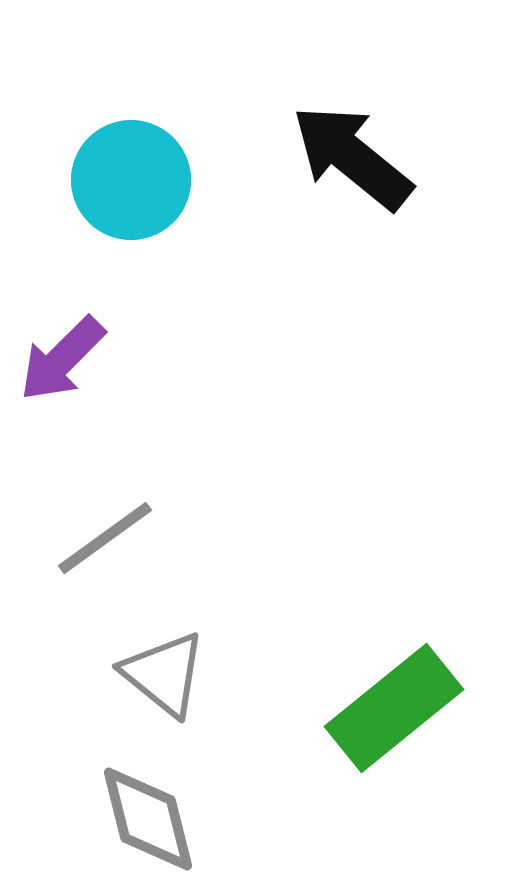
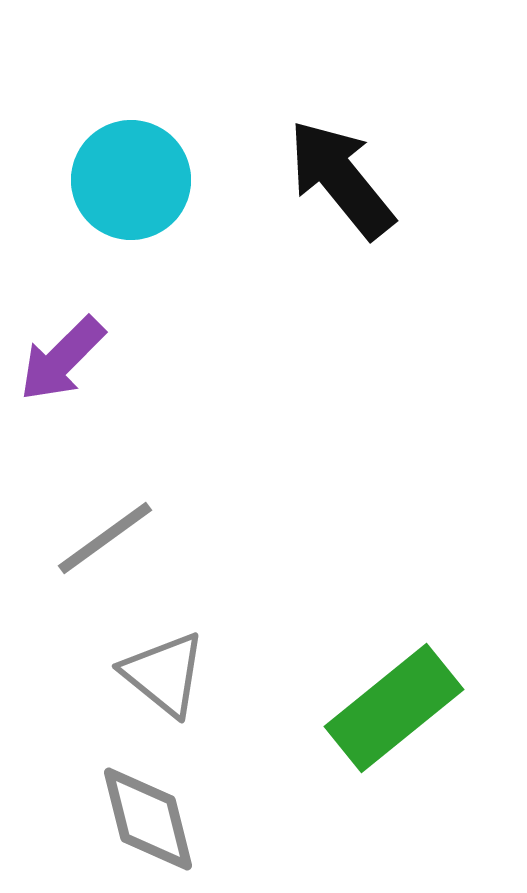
black arrow: moved 11 px left, 22 px down; rotated 12 degrees clockwise
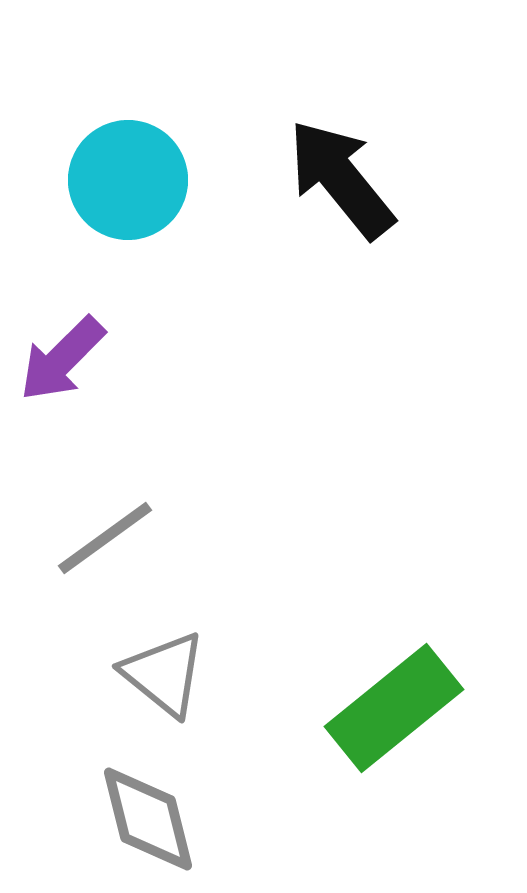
cyan circle: moved 3 px left
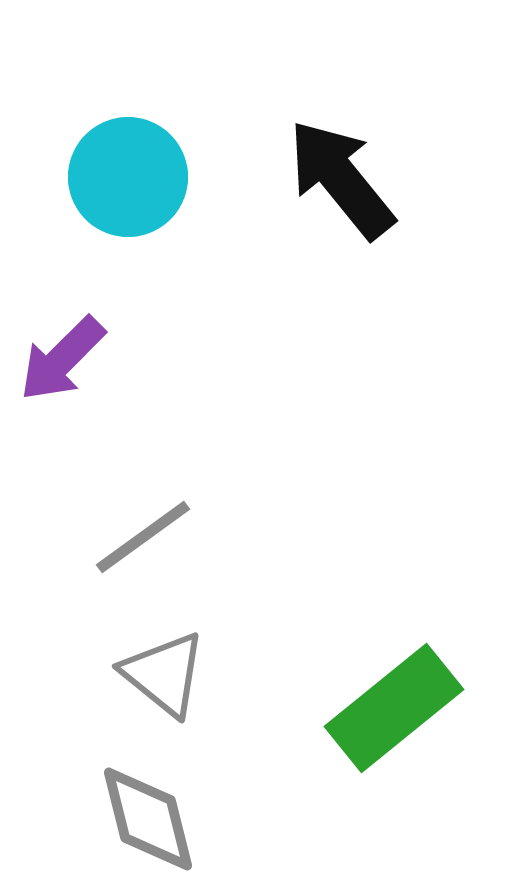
cyan circle: moved 3 px up
gray line: moved 38 px right, 1 px up
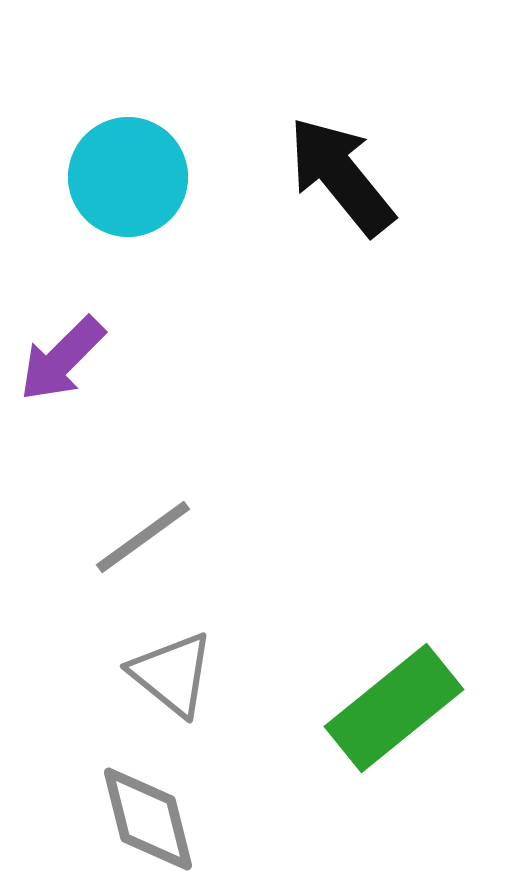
black arrow: moved 3 px up
gray triangle: moved 8 px right
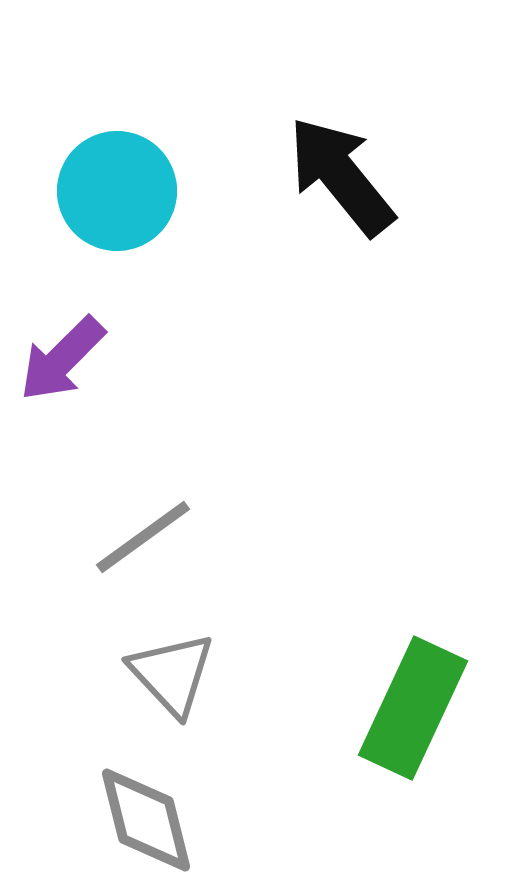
cyan circle: moved 11 px left, 14 px down
gray triangle: rotated 8 degrees clockwise
green rectangle: moved 19 px right; rotated 26 degrees counterclockwise
gray diamond: moved 2 px left, 1 px down
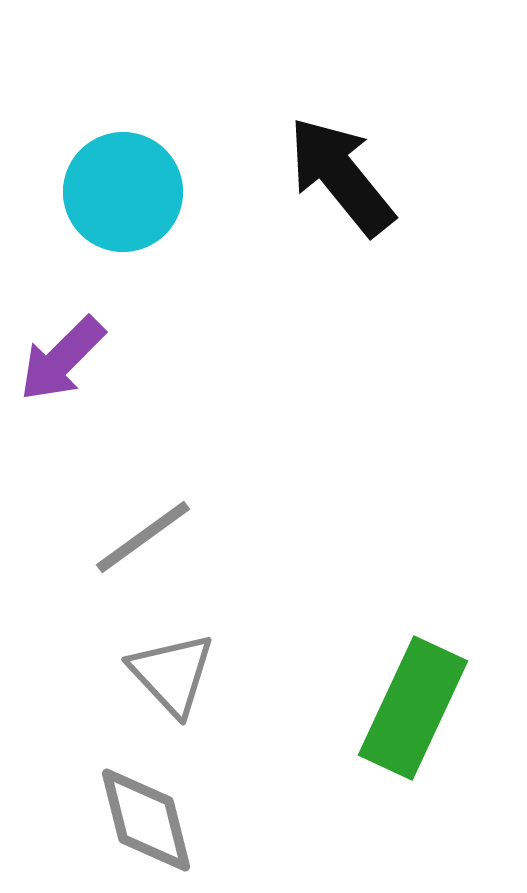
cyan circle: moved 6 px right, 1 px down
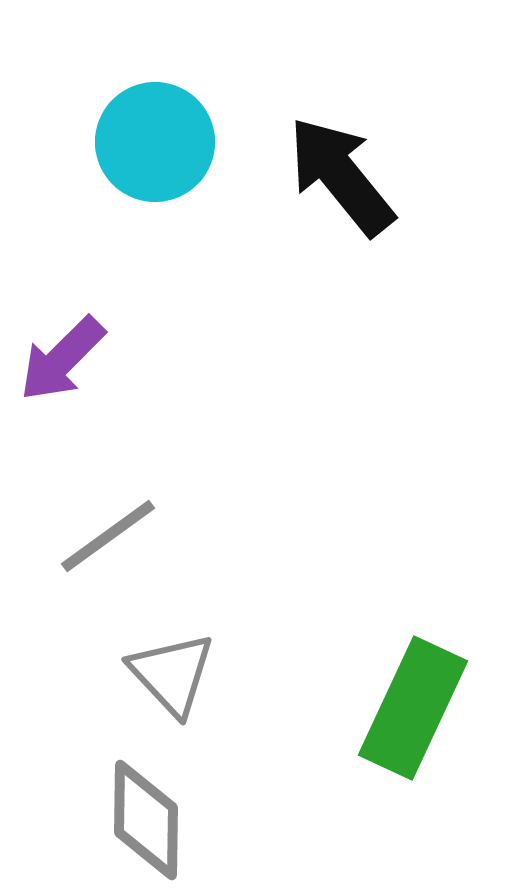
cyan circle: moved 32 px right, 50 px up
gray line: moved 35 px left, 1 px up
gray diamond: rotated 15 degrees clockwise
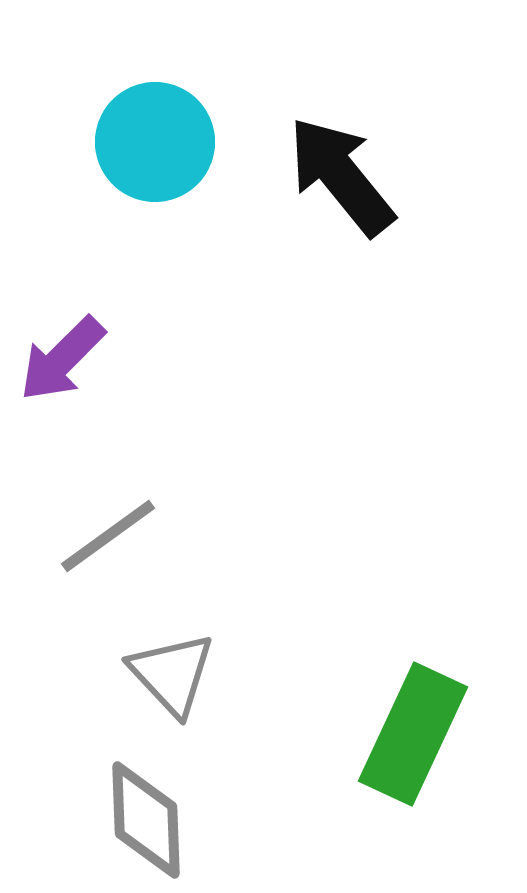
green rectangle: moved 26 px down
gray diamond: rotated 3 degrees counterclockwise
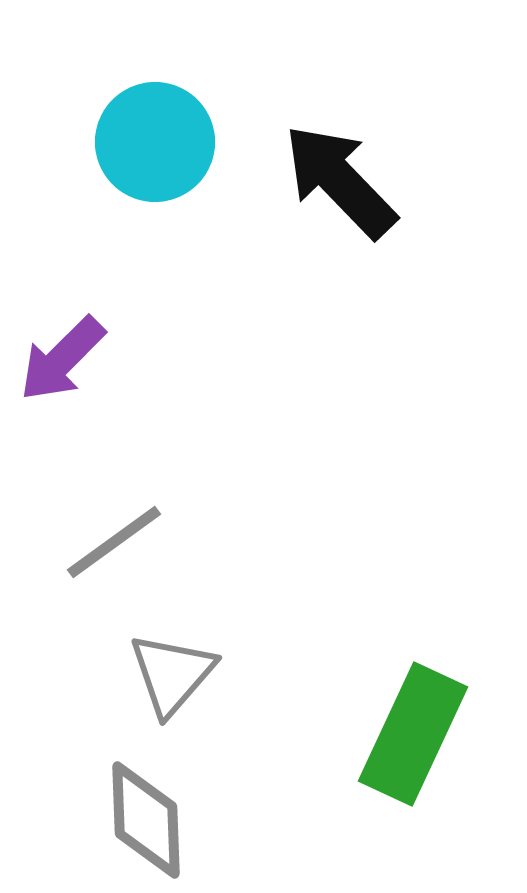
black arrow: moved 1 px left, 5 px down; rotated 5 degrees counterclockwise
gray line: moved 6 px right, 6 px down
gray triangle: rotated 24 degrees clockwise
